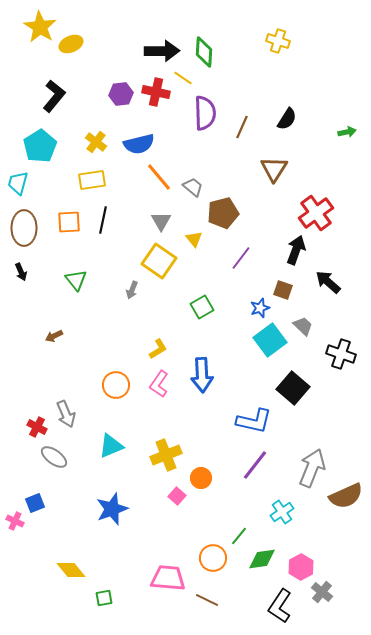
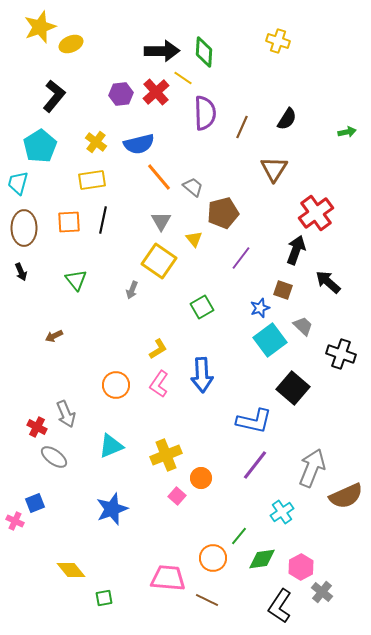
yellow star at (40, 27): rotated 20 degrees clockwise
red cross at (156, 92): rotated 36 degrees clockwise
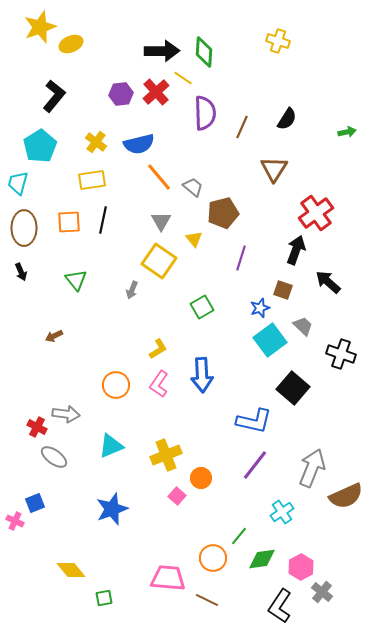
purple line at (241, 258): rotated 20 degrees counterclockwise
gray arrow at (66, 414): rotated 60 degrees counterclockwise
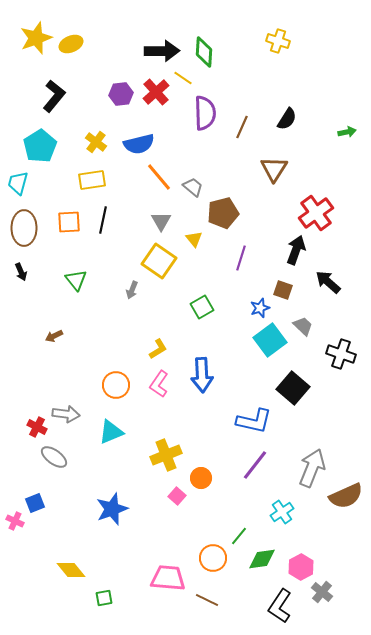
yellow star at (40, 27): moved 4 px left, 11 px down
cyan triangle at (111, 446): moved 14 px up
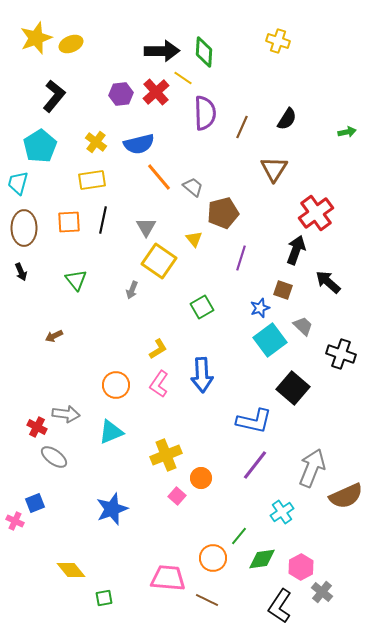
gray triangle at (161, 221): moved 15 px left, 6 px down
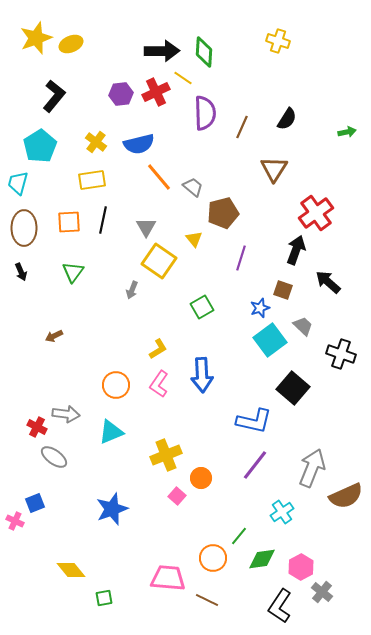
red cross at (156, 92): rotated 16 degrees clockwise
green triangle at (76, 280): moved 3 px left, 8 px up; rotated 15 degrees clockwise
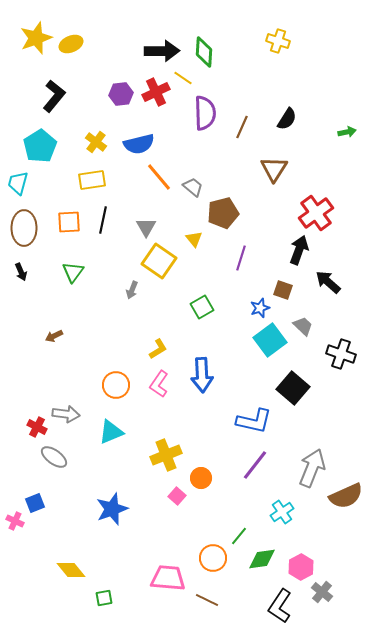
black arrow at (296, 250): moved 3 px right
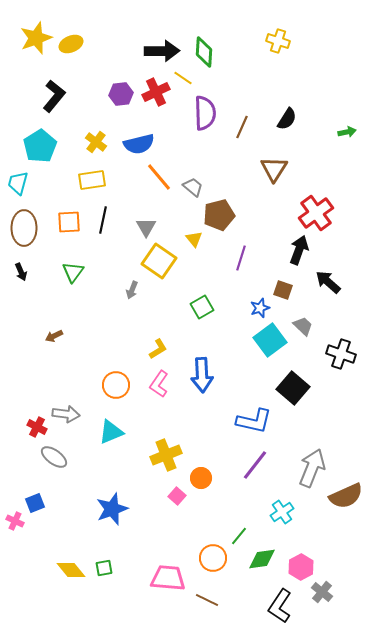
brown pentagon at (223, 213): moved 4 px left, 2 px down
green square at (104, 598): moved 30 px up
